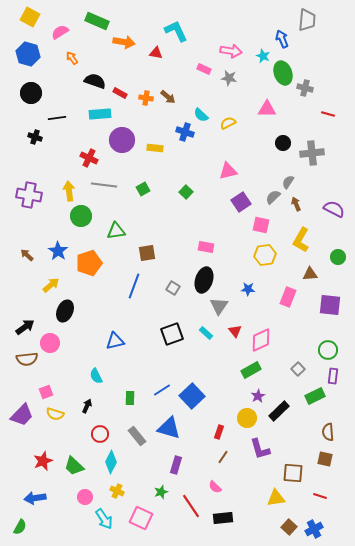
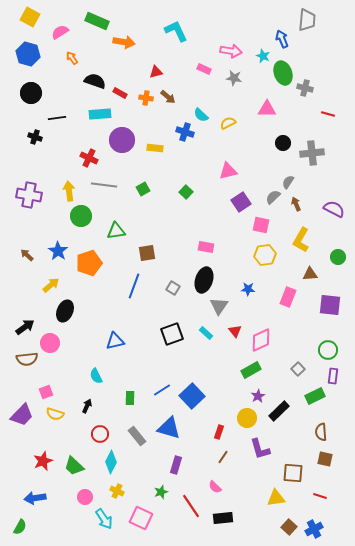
red triangle at (156, 53): moved 19 px down; rotated 24 degrees counterclockwise
gray star at (229, 78): moved 5 px right
brown semicircle at (328, 432): moved 7 px left
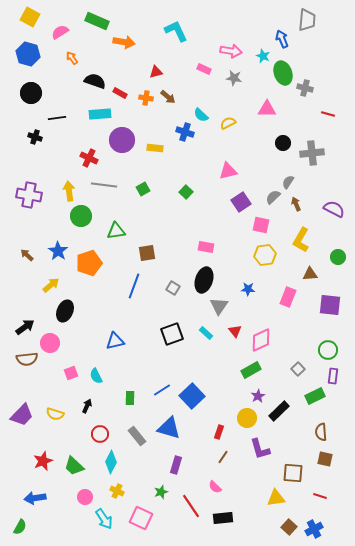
pink square at (46, 392): moved 25 px right, 19 px up
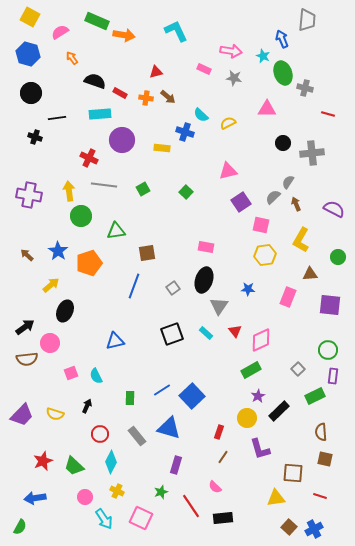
orange arrow at (124, 42): moved 7 px up
yellow rectangle at (155, 148): moved 7 px right
gray square at (173, 288): rotated 24 degrees clockwise
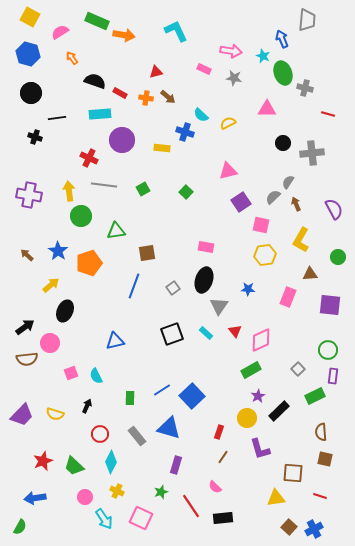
purple semicircle at (334, 209): rotated 35 degrees clockwise
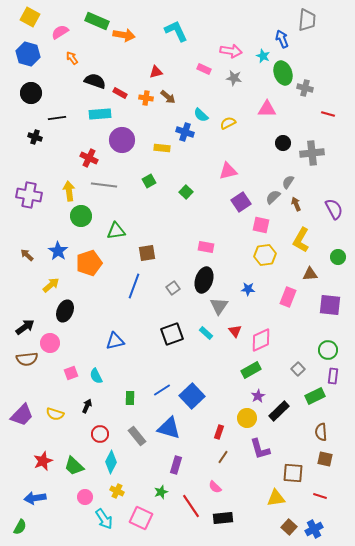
green square at (143, 189): moved 6 px right, 8 px up
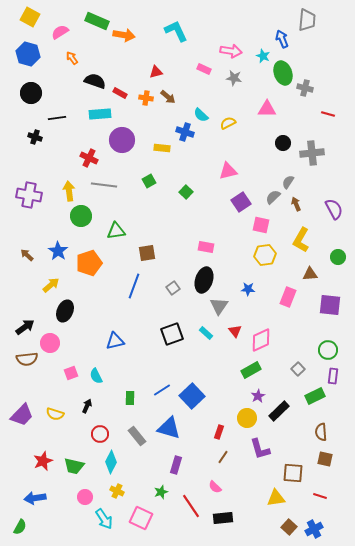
green trapezoid at (74, 466): rotated 30 degrees counterclockwise
